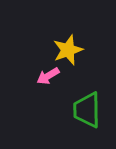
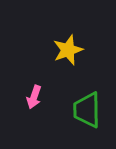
pink arrow: moved 14 px left, 21 px down; rotated 40 degrees counterclockwise
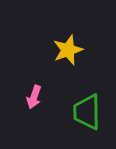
green trapezoid: moved 2 px down
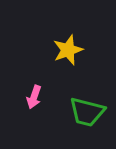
green trapezoid: rotated 75 degrees counterclockwise
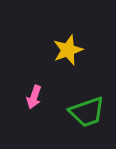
green trapezoid: rotated 33 degrees counterclockwise
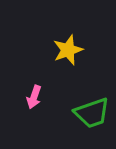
green trapezoid: moved 5 px right, 1 px down
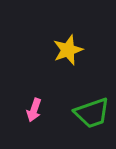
pink arrow: moved 13 px down
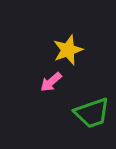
pink arrow: moved 17 px right, 28 px up; rotated 30 degrees clockwise
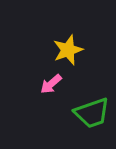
pink arrow: moved 2 px down
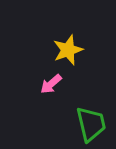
green trapezoid: moved 1 px left, 11 px down; rotated 84 degrees counterclockwise
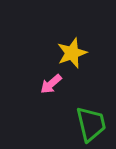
yellow star: moved 4 px right, 3 px down
